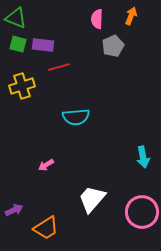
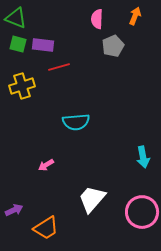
orange arrow: moved 4 px right
cyan semicircle: moved 5 px down
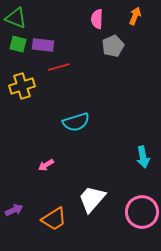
cyan semicircle: rotated 12 degrees counterclockwise
orange trapezoid: moved 8 px right, 9 px up
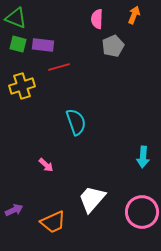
orange arrow: moved 1 px left, 1 px up
cyan semicircle: rotated 92 degrees counterclockwise
cyan arrow: rotated 15 degrees clockwise
pink arrow: rotated 105 degrees counterclockwise
orange trapezoid: moved 1 px left, 3 px down; rotated 8 degrees clockwise
